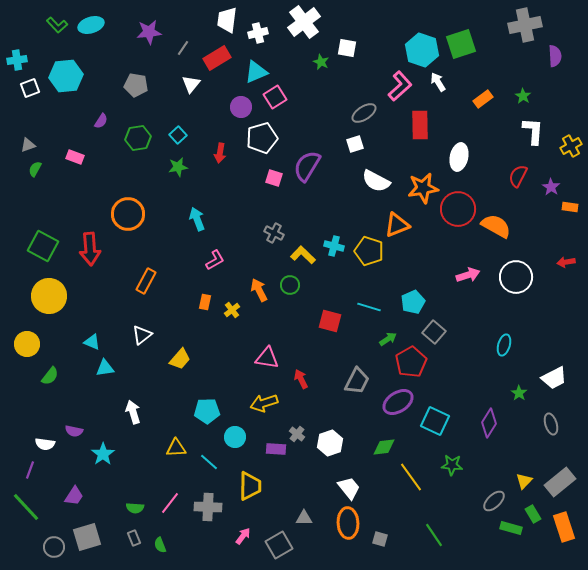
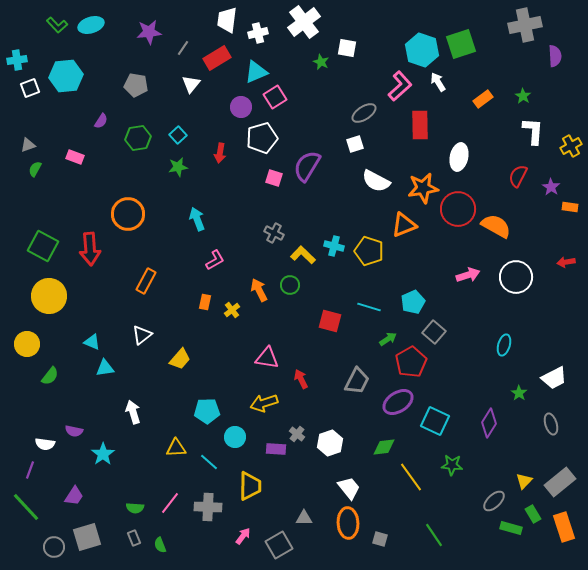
orange triangle at (397, 225): moved 7 px right
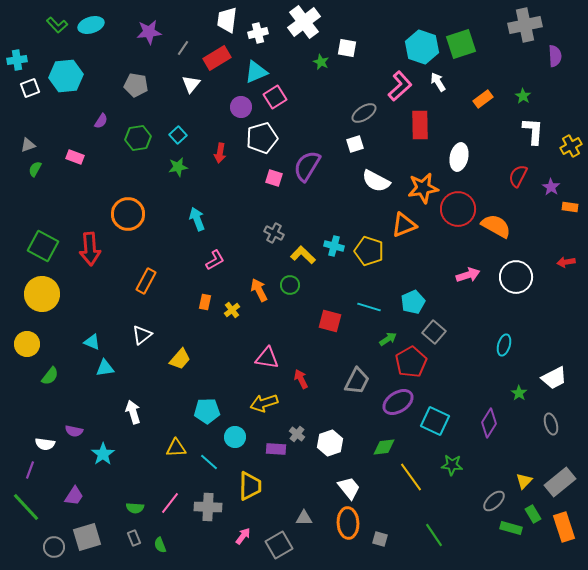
cyan hexagon at (422, 50): moved 3 px up
yellow circle at (49, 296): moved 7 px left, 2 px up
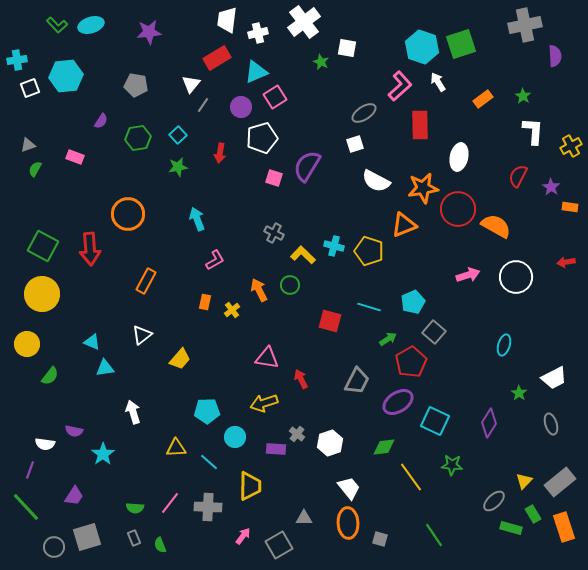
gray line at (183, 48): moved 20 px right, 57 px down
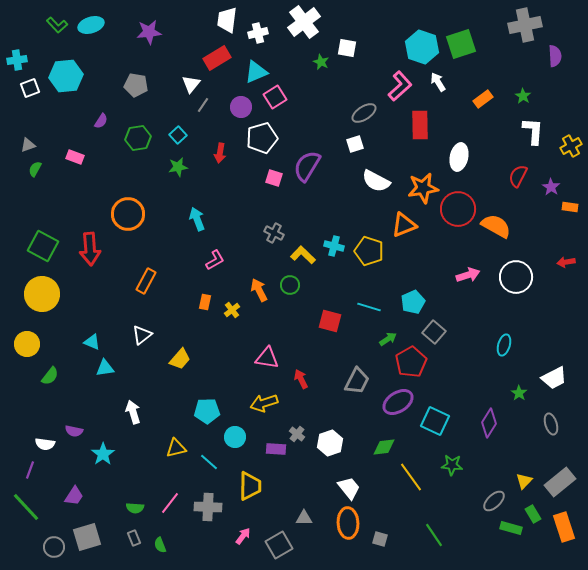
yellow triangle at (176, 448): rotated 10 degrees counterclockwise
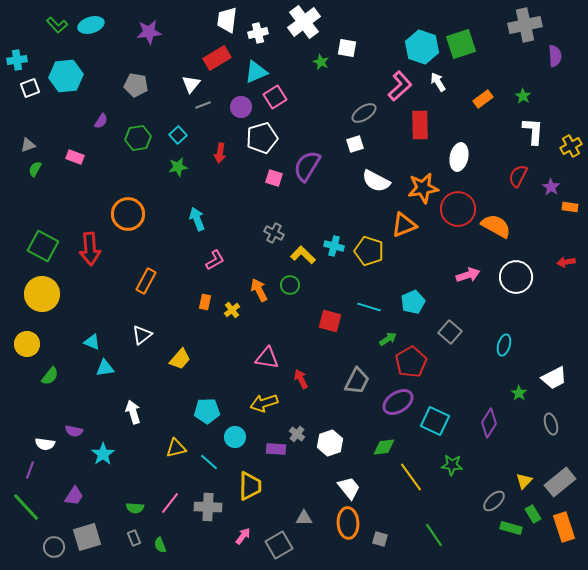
gray line at (203, 105): rotated 35 degrees clockwise
gray square at (434, 332): moved 16 px right
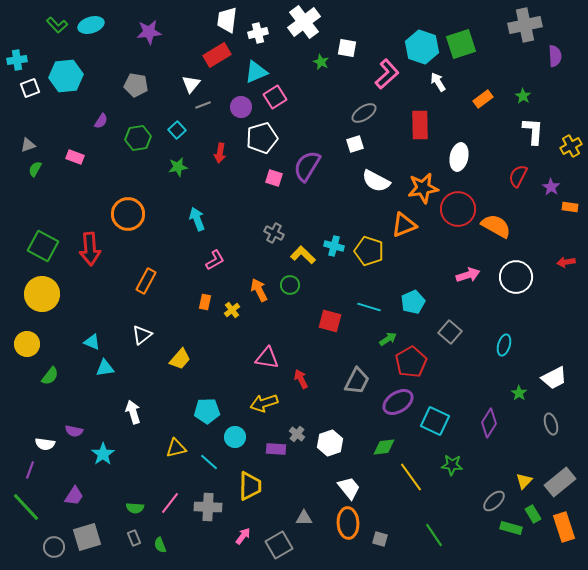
red rectangle at (217, 58): moved 3 px up
pink L-shape at (400, 86): moved 13 px left, 12 px up
cyan square at (178, 135): moved 1 px left, 5 px up
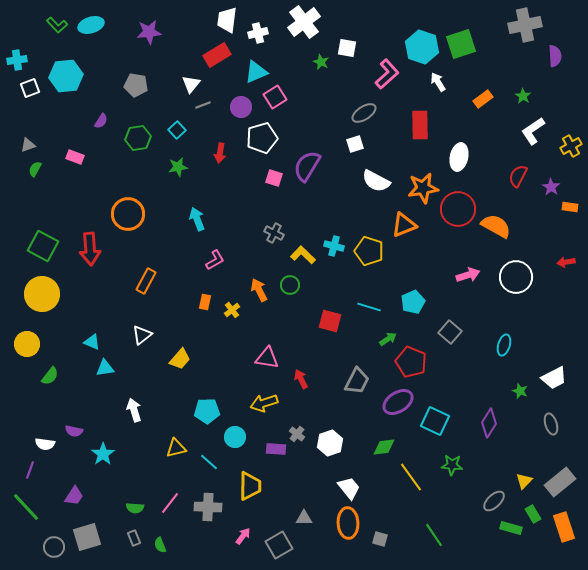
white L-shape at (533, 131): rotated 128 degrees counterclockwise
red pentagon at (411, 362): rotated 20 degrees counterclockwise
green star at (519, 393): moved 1 px right, 2 px up; rotated 14 degrees counterclockwise
white arrow at (133, 412): moved 1 px right, 2 px up
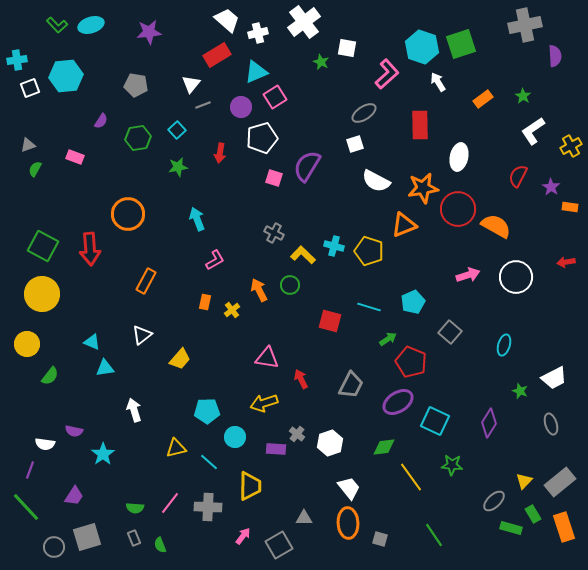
white trapezoid at (227, 20): rotated 124 degrees clockwise
gray trapezoid at (357, 381): moved 6 px left, 4 px down
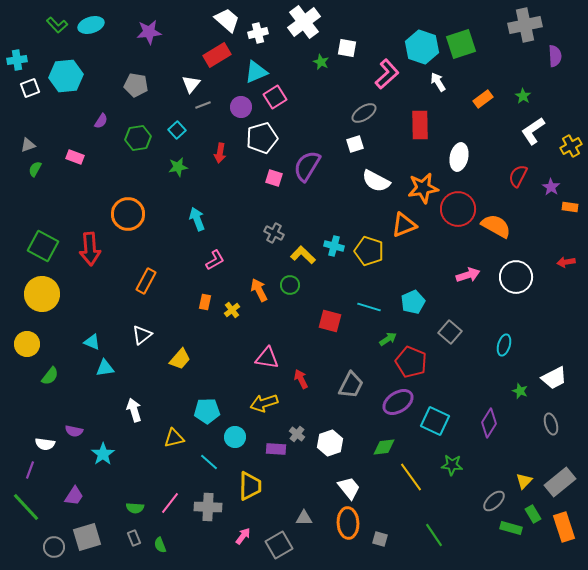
yellow triangle at (176, 448): moved 2 px left, 10 px up
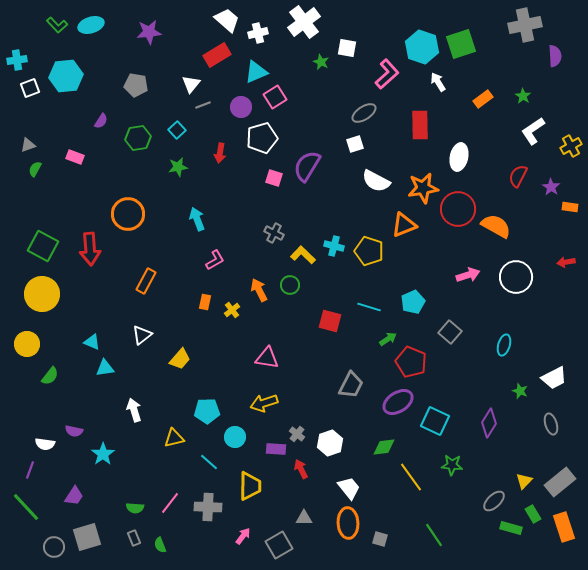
red arrow at (301, 379): moved 90 px down
